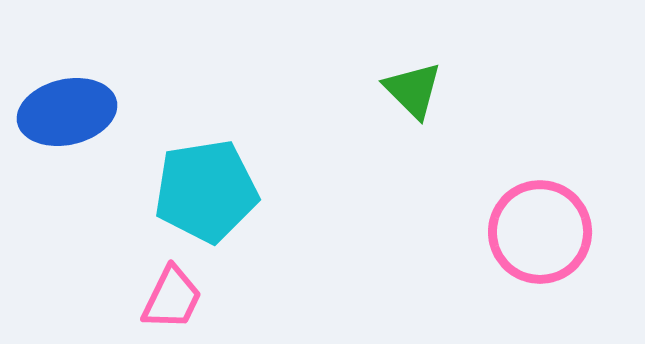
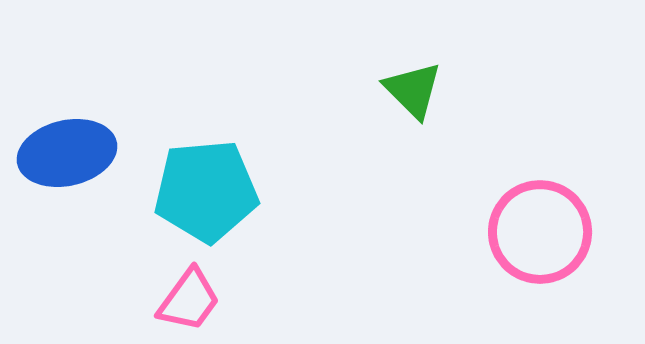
blue ellipse: moved 41 px down
cyan pentagon: rotated 4 degrees clockwise
pink trapezoid: moved 17 px right, 2 px down; rotated 10 degrees clockwise
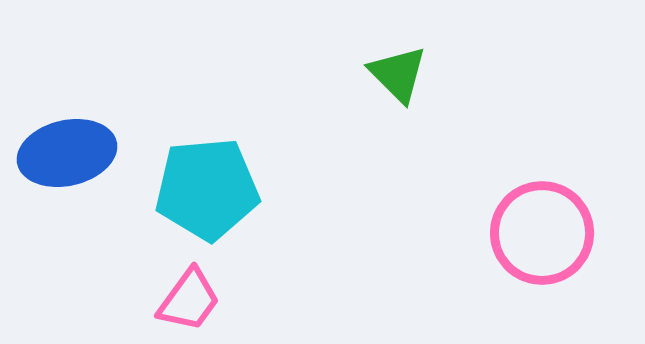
green triangle: moved 15 px left, 16 px up
cyan pentagon: moved 1 px right, 2 px up
pink circle: moved 2 px right, 1 px down
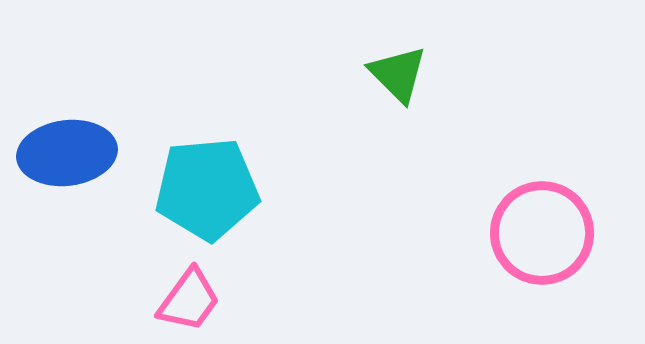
blue ellipse: rotated 6 degrees clockwise
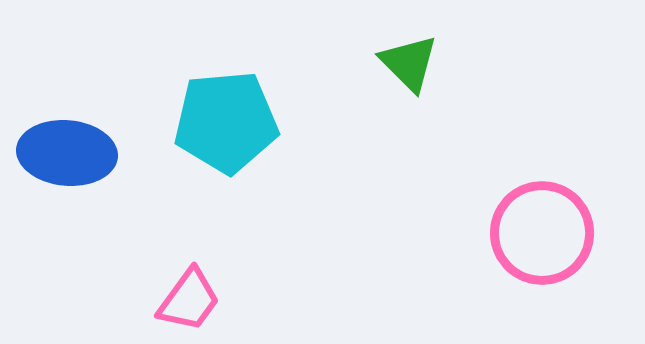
green triangle: moved 11 px right, 11 px up
blue ellipse: rotated 12 degrees clockwise
cyan pentagon: moved 19 px right, 67 px up
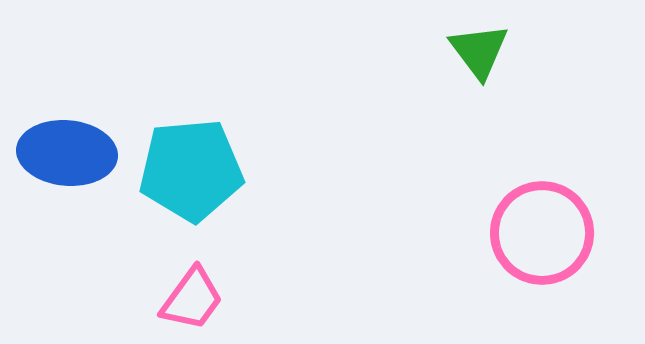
green triangle: moved 70 px right, 12 px up; rotated 8 degrees clockwise
cyan pentagon: moved 35 px left, 48 px down
pink trapezoid: moved 3 px right, 1 px up
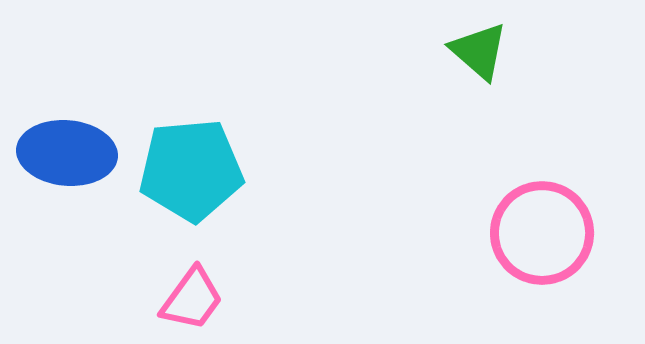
green triangle: rotated 12 degrees counterclockwise
